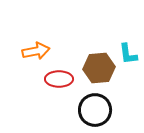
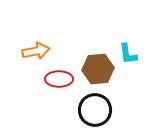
brown hexagon: moved 1 px left, 1 px down
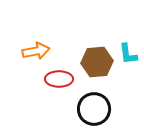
brown hexagon: moved 1 px left, 7 px up
black circle: moved 1 px left, 1 px up
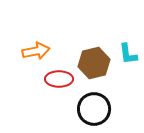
brown hexagon: moved 3 px left, 1 px down; rotated 8 degrees counterclockwise
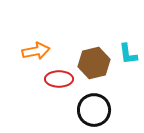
black circle: moved 1 px down
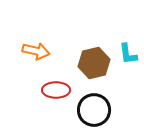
orange arrow: rotated 24 degrees clockwise
red ellipse: moved 3 px left, 11 px down
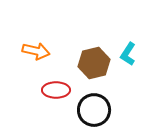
cyan L-shape: rotated 40 degrees clockwise
